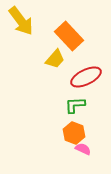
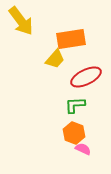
orange rectangle: moved 2 px right, 3 px down; rotated 56 degrees counterclockwise
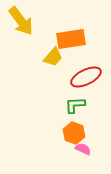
yellow trapezoid: moved 2 px left, 2 px up
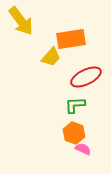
yellow trapezoid: moved 2 px left
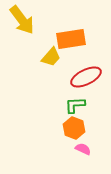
yellow arrow: moved 1 px right, 1 px up
orange hexagon: moved 5 px up
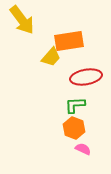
orange rectangle: moved 2 px left, 2 px down
red ellipse: rotated 16 degrees clockwise
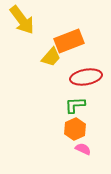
orange rectangle: rotated 12 degrees counterclockwise
orange hexagon: moved 1 px right, 1 px down; rotated 15 degrees clockwise
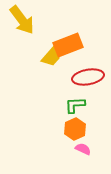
orange rectangle: moved 1 px left, 4 px down
red ellipse: moved 2 px right
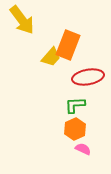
orange rectangle: rotated 48 degrees counterclockwise
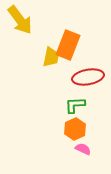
yellow arrow: moved 2 px left
yellow trapezoid: rotated 30 degrees counterclockwise
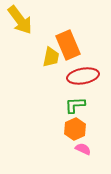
orange rectangle: rotated 44 degrees counterclockwise
red ellipse: moved 5 px left, 1 px up
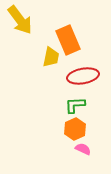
orange rectangle: moved 5 px up
